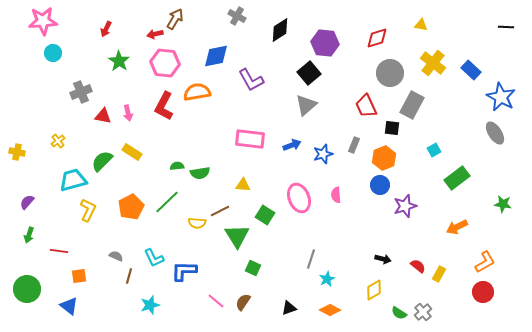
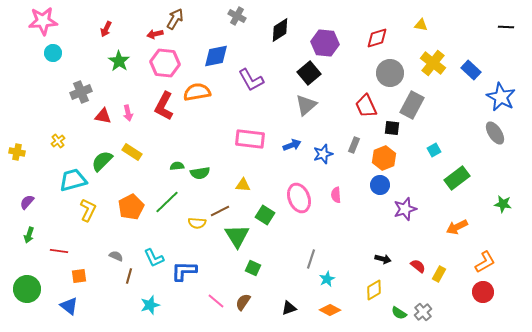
purple star at (405, 206): moved 3 px down
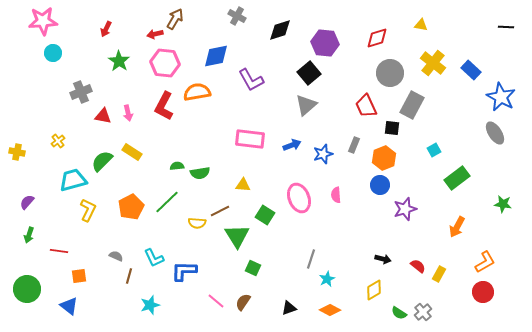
black diamond at (280, 30): rotated 15 degrees clockwise
orange arrow at (457, 227): rotated 35 degrees counterclockwise
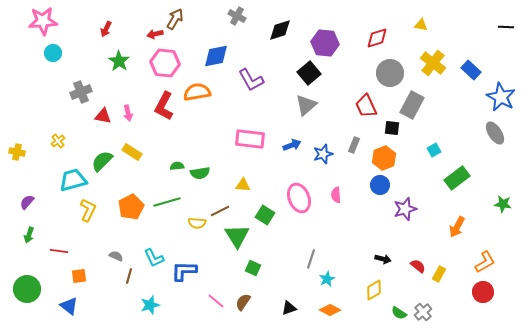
green line at (167, 202): rotated 28 degrees clockwise
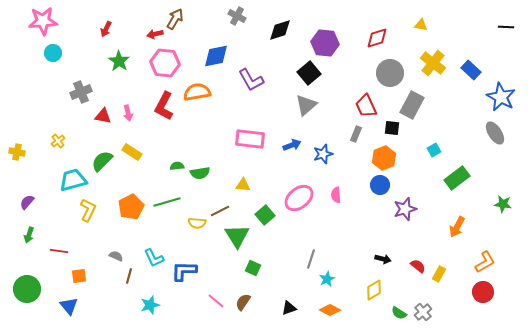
gray rectangle at (354, 145): moved 2 px right, 11 px up
pink ellipse at (299, 198): rotated 72 degrees clockwise
green square at (265, 215): rotated 18 degrees clockwise
blue triangle at (69, 306): rotated 12 degrees clockwise
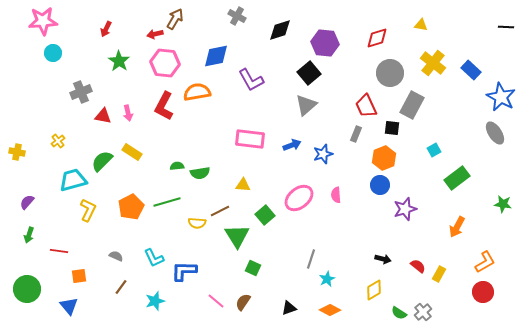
brown line at (129, 276): moved 8 px left, 11 px down; rotated 21 degrees clockwise
cyan star at (150, 305): moved 5 px right, 4 px up
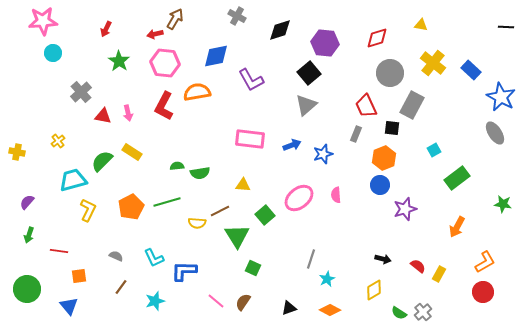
gray cross at (81, 92): rotated 20 degrees counterclockwise
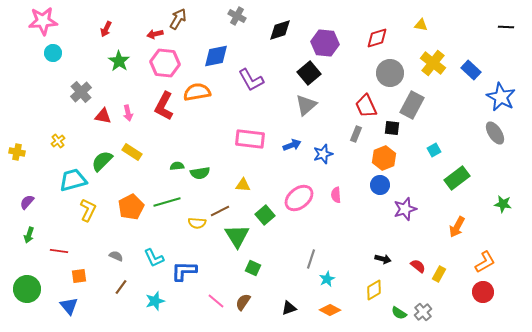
brown arrow at (175, 19): moved 3 px right
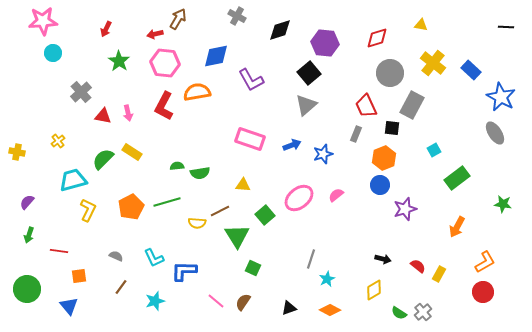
pink rectangle at (250, 139): rotated 12 degrees clockwise
green semicircle at (102, 161): moved 1 px right, 2 px up
pink semicircle at (336, 195): rotated 56 degrees clockwise
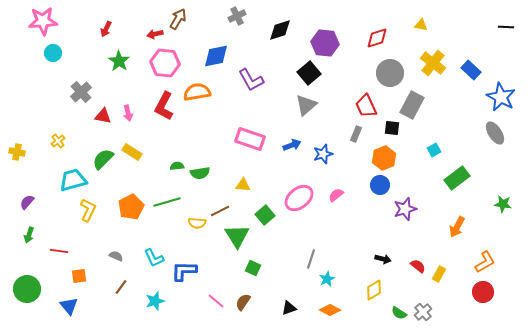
gray cross at (237, 16): rotated 36 degrees clockwise
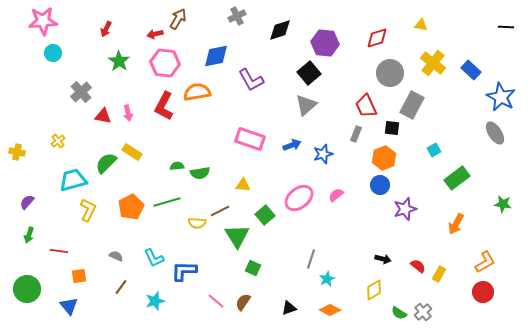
green semicircle at (103, 159): moved 3 px right, 4 px down
orange arrow at (457, 227): moved 1 px left, 3 px up
